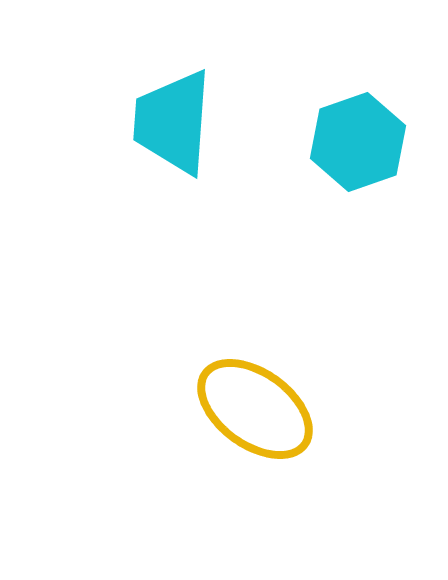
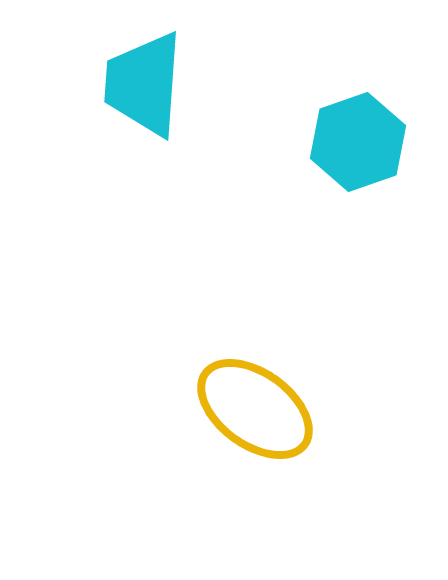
cyan trapezoid: moved 29 px left, 38 px up
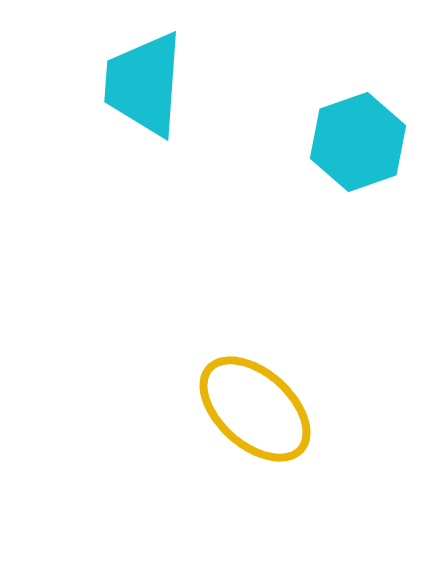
yellow ellipse: rotated 6 degrees clockwise
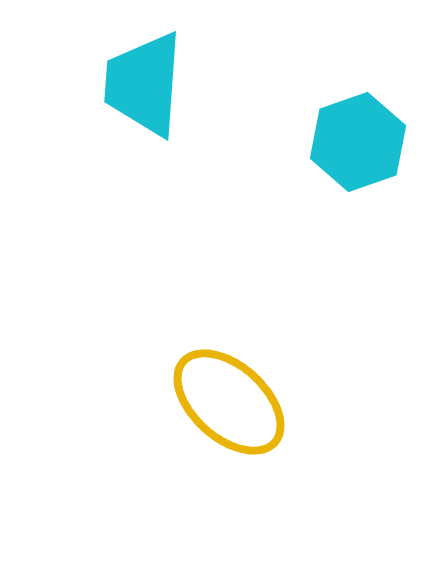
yellow ellipse: moved 26 px left, 7 px up
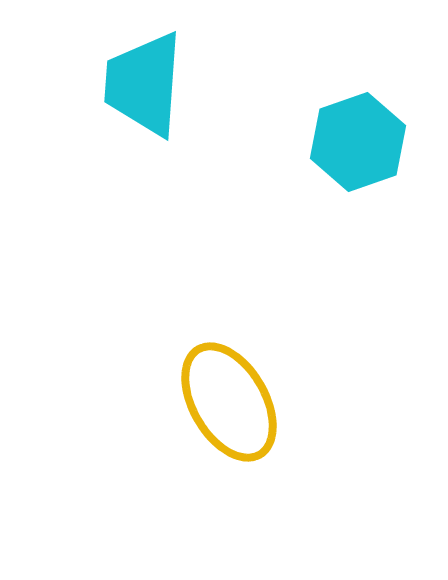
yellow ellipse: rotated 18 degrees clockwise
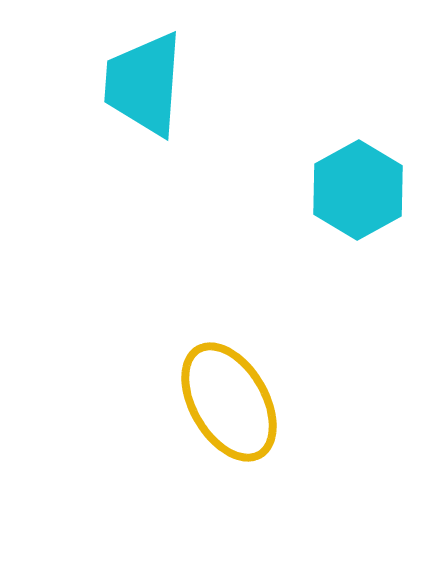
cyan hexagon: moved 48 px down; rotated 10 degrees counterclockwise
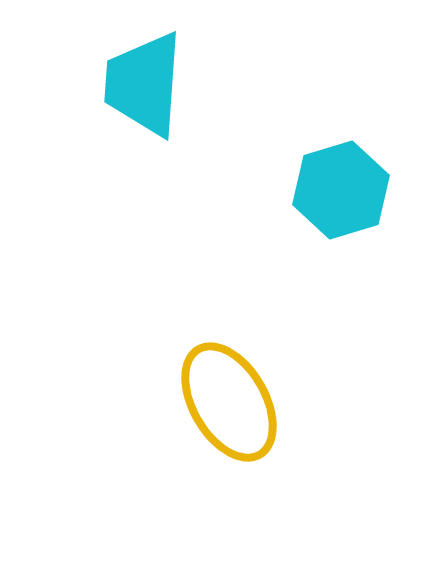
cyan hexagon: moved 17 px left; rotated 12 degrees clockwise
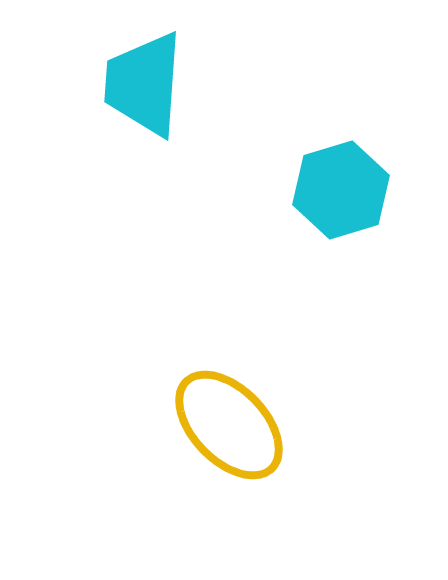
yellow ellipse: moved 23 px down; rotated 14 degrees counterclockwise
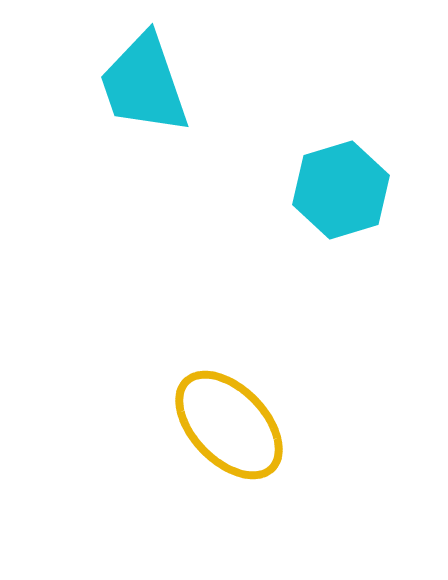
cyan trapezoid: rotated 23 degrees counterclockwise
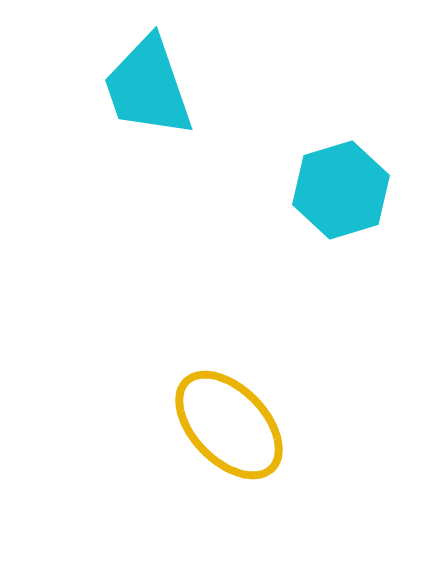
cyan trapezoid: moved 4 px right, 3 px down
